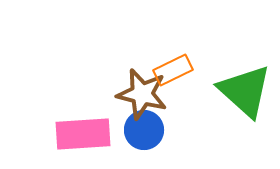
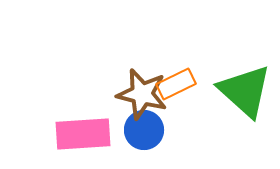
orange rectangle: moved 3 px right, 14 px down
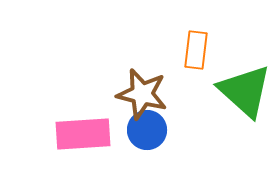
orange rectangle: moved 20 px right, 34 px up; rotated 57 degrees counterclockwise
blue circle: moved 3 px right
